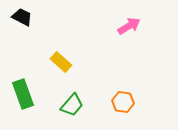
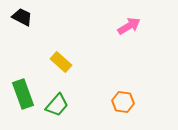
green trapezoid: moved 15 px left
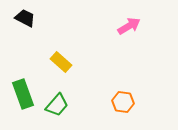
black trapezoid: moved 3 px right, 1 px down
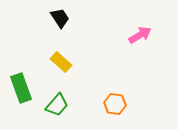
black trapezoid: moved 35 px right; rotated 30 degrees clockwise
pink arrow: moved 11 px right, 9 px down
green rectangle: moved 2 px left, 6 px up
orange hexagon: moved 8 px left, 2 px down
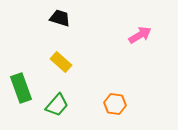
black trapezoid: rotated 40 degrees counterclockwise
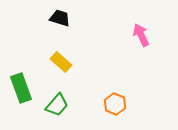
pink arrow: moved 1 px right; rotated 85 degrees counterclockwise
orange hexagon: rotated 15 degrees clockwise
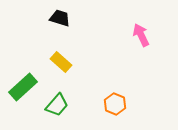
green rectangle: moved 2 px right, 1 px up; rotated 68 degrees clockwise
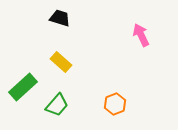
orange hexagon: rotated 15 degrees clockwise
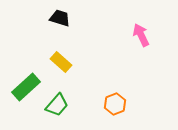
green rectangle: moved 3 px right
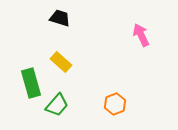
green rectangle: moved 5 px right, 4 px up; rotated 64 degrees counterclockwise
